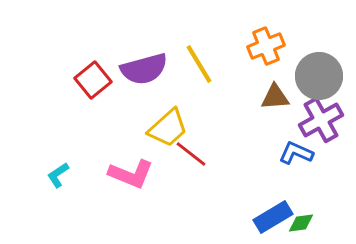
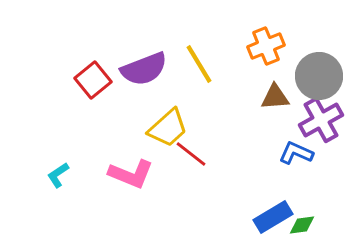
purple semicircle: rotated 6 degrees counterclockwise
green diamond: moved 1 px right, 2 px down
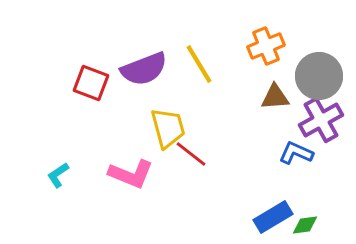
red square: moved 2 px left, 3 px down; rotated 30 degrees counterclockwise
yellow trapezoid: rotated 63 degrees counterclockwise
green diamond: moved 3 px right
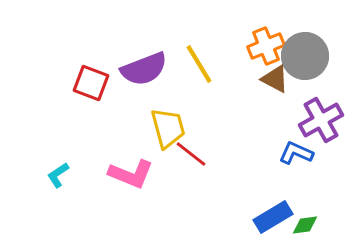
gray circle: moved 14 px left, 20 px up
brown triangle: moved 18 px up; rotated 32 degrees clockwise
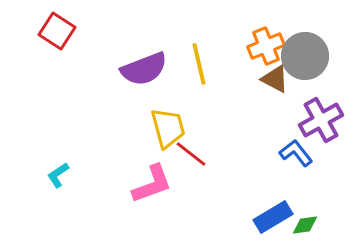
yellow line: rotated 18 degrees clockwise
red square: moved 34 px left, 52 px up; rotated 12 degrees clockwise
blue L-shape: rotated 28 degrees clockwise
pink L-shape: moved 21 px right, 10 px down; rotated 42 degrees counterclockwise
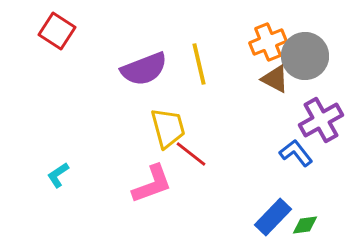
orange cross: moved 2 px right, 4 px up
blue rectangle: rotated 15 degrees counterclockwise
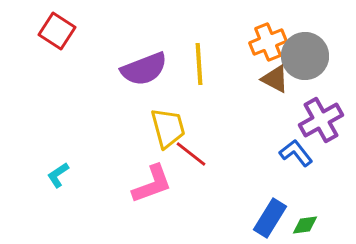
yellow line: rotated 9 degrees clockwise
blue rectangle: moved 3 px left, 1 px down; rotated 12 degrees counterclockwise
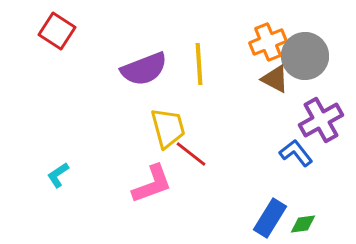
green diamond: moved 2 px left, 1 px up
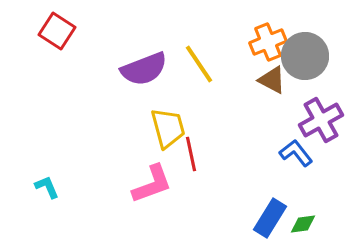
yellow line: rotated 30 degrees counterclockwise
brown triangle: moved 3 px left, 1 px down
red line: rotated 40 degrees clockwise
cyan L-shape: moved 11 px left, 12 px down; rotated 100 degrees clockwise
